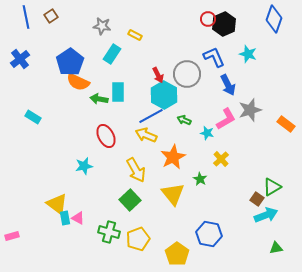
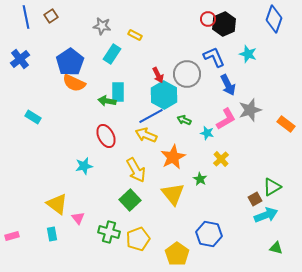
orange semicircle at (78, 82): moved 4 px left, 1 px down
green arrow at (99, 99): moved 8 px right, 2 px down
brown square at (257, 199): moved 2 px left; rotated 24 degrees clockwise
cyan rectangle at (65, 218): moved 13 px left, 16 px down
pink triangle at (78, 218): rotated 24 degrees clockwise
green triangle at (276, 248): rotated 24 degrees clockwise
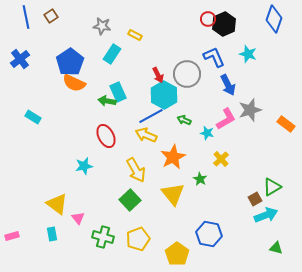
cyan rectangle at (118, 92): rotated 24 degrees counterclockwise
green cross at (109, 232): moved 6 px left, 5 px down
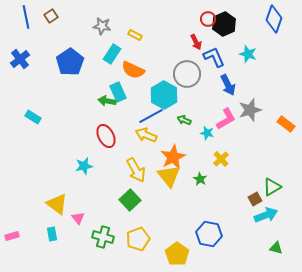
red arrow at (158, 75): moved 38 px right, 33 px up
orange semicircle at (74, 83): moved 59 px right, 13 px up
yellow triangle at (173, 194): moved 4 px left, 18 px up
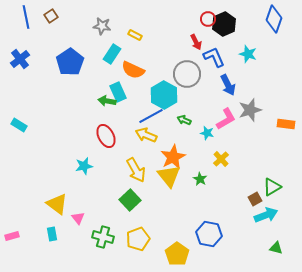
cyan rectangle at (33, 117): moved 14 px left, 8 px down
orange rectangle at (286, 124): rotated 30 degrees counterclockwise
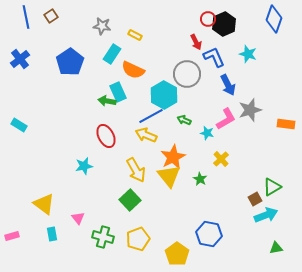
yellow triangle at (57, 204): moved 13 px left
green triangle at (276, 248): rotated 24 degrees counterclockwise
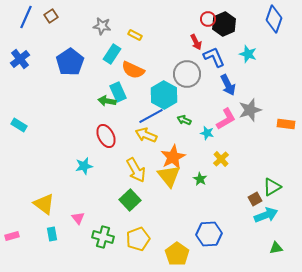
blue line at (26, 17): rotated 35 degrees clockwise
blue hexagon at (209, 234): rotated 15 degrees counterclockwise
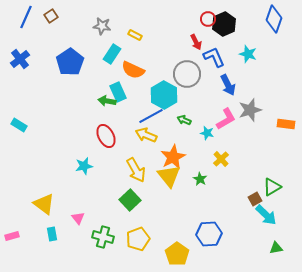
cyan arrow at (266, 215): rotated 65 degrees clockwise
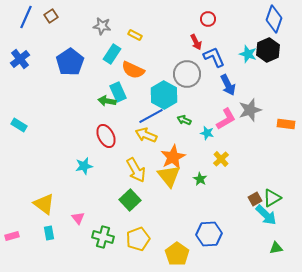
black hexagon at (224, 24): moved 44 px right, 26 px down
green triangle at (272, 187): moved 11 px down
cyan rectangle at (52, 234): moved 3 px left, 1 px up
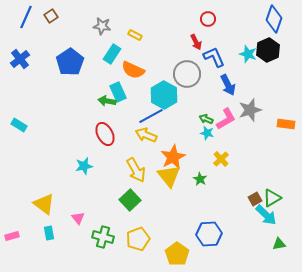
green arrow at (184, 120): moved 22 px right, 1 px up
red ellipse at (106, 136): moved 1 px left, 2 px up
green triangle at (276, 248): moved 3 px right, 4 px up
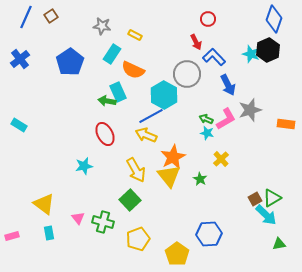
cyan star at (248, 54): moved 3 px right
blue L-shape at (214, 57): rotated 20 degrees counterclockwise
green cross at (103, 237): moved 15 px up
